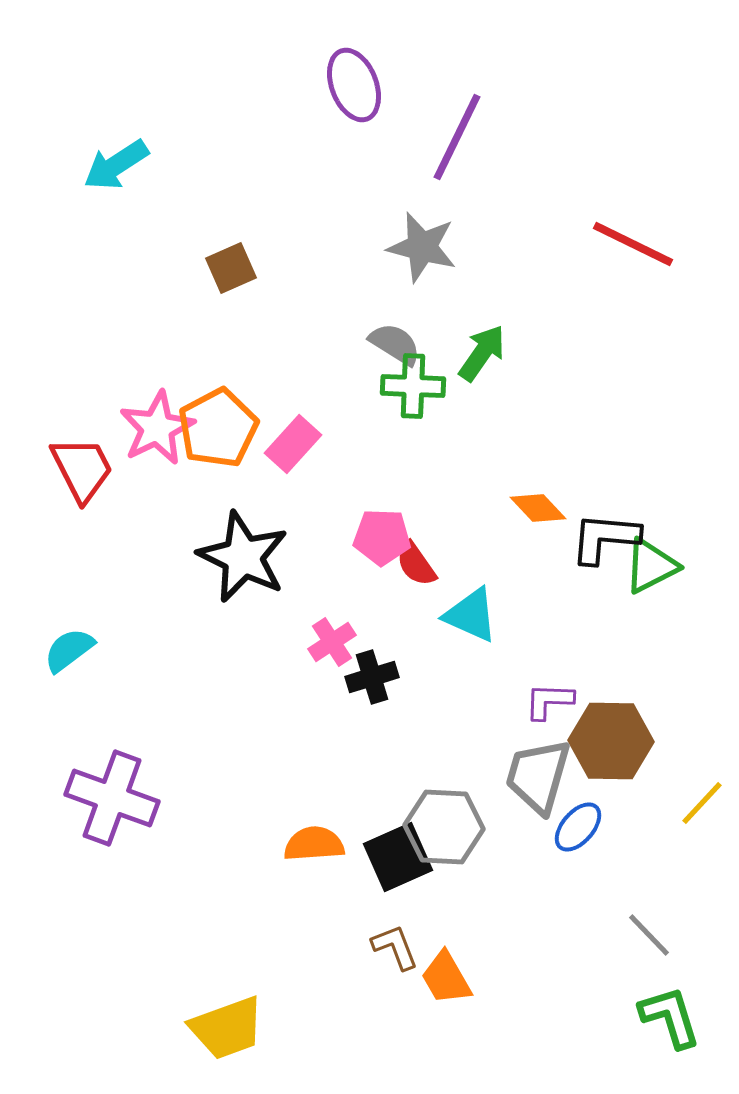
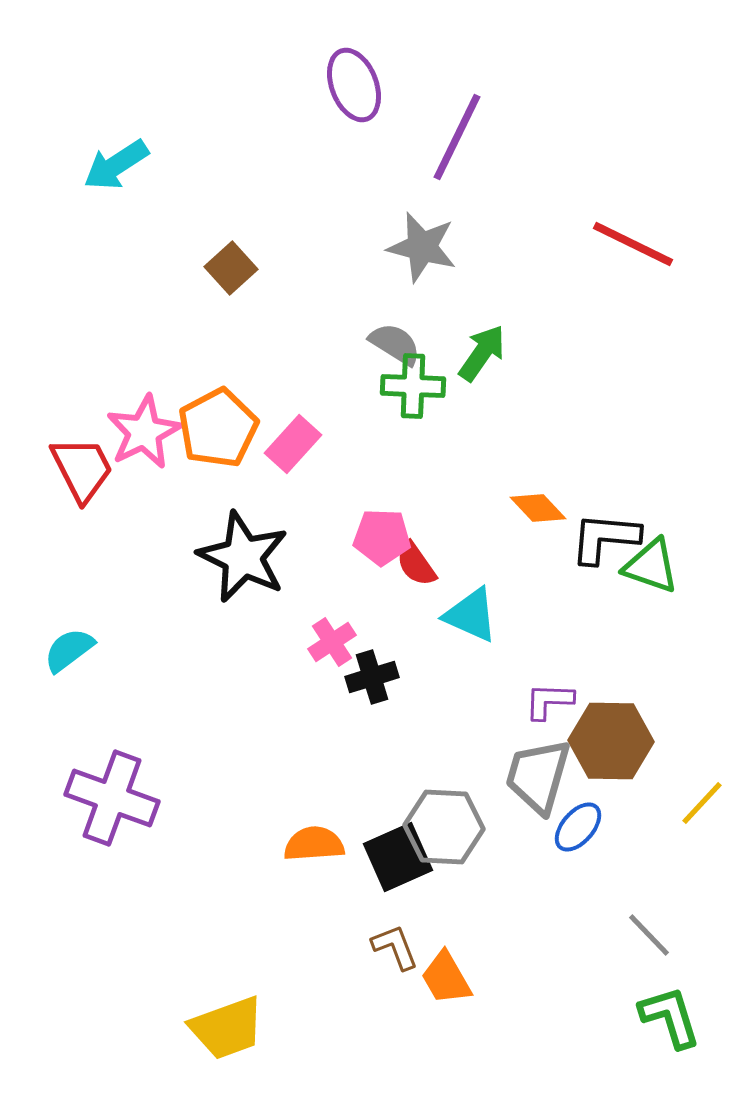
brown square: rotated 18 degrees counterclockwise
pink star: moved 13 px left, 4 px down
green triangle: rotated 46 degrees clockwise
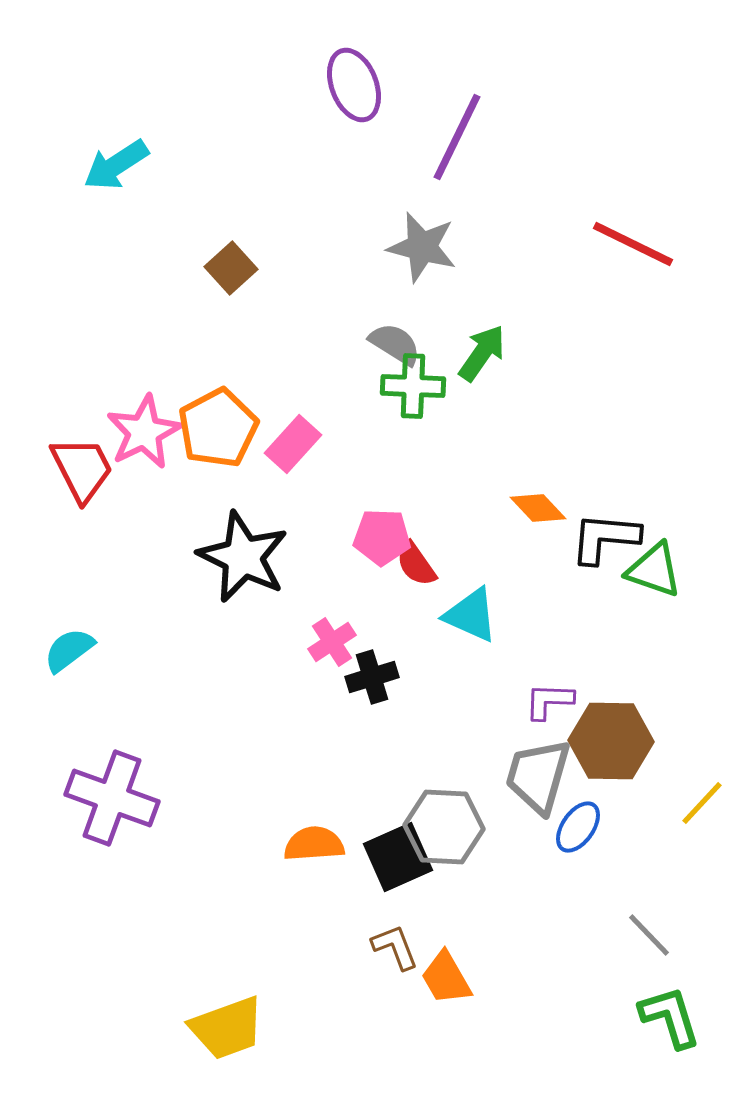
green triangle: moved 3 px right, 4 px down
blue ellipse: rotated 6 degrees counterclockwise
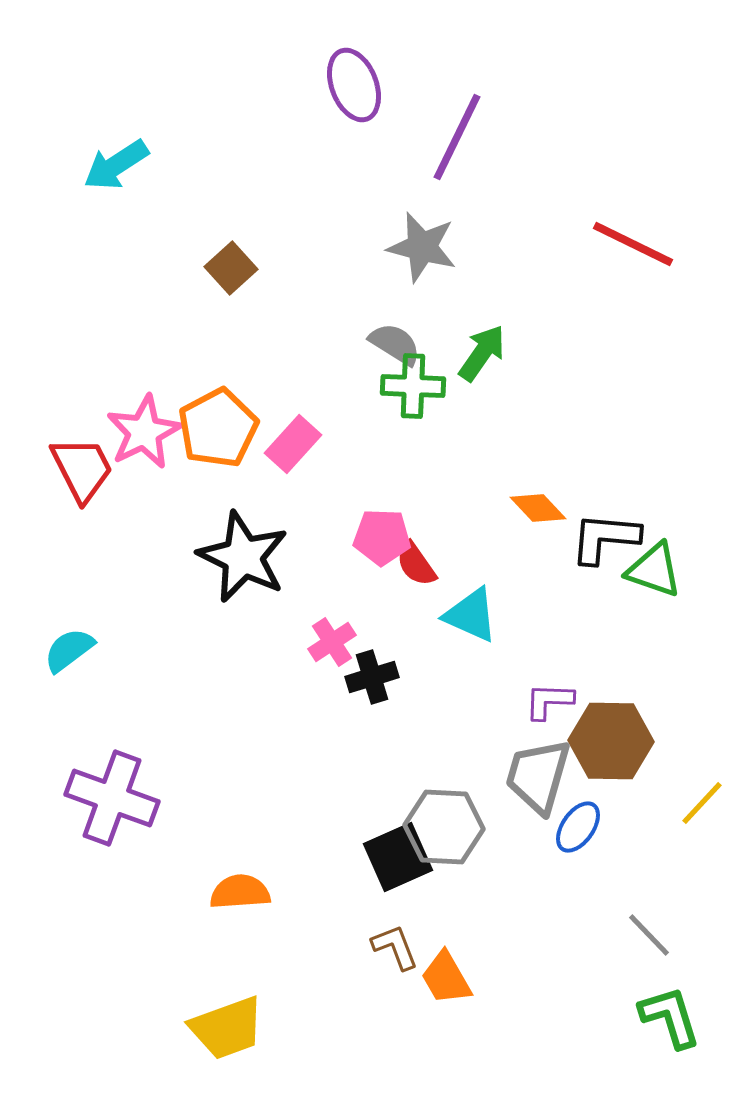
orange semicircle: moved 74 px left, 48 px down
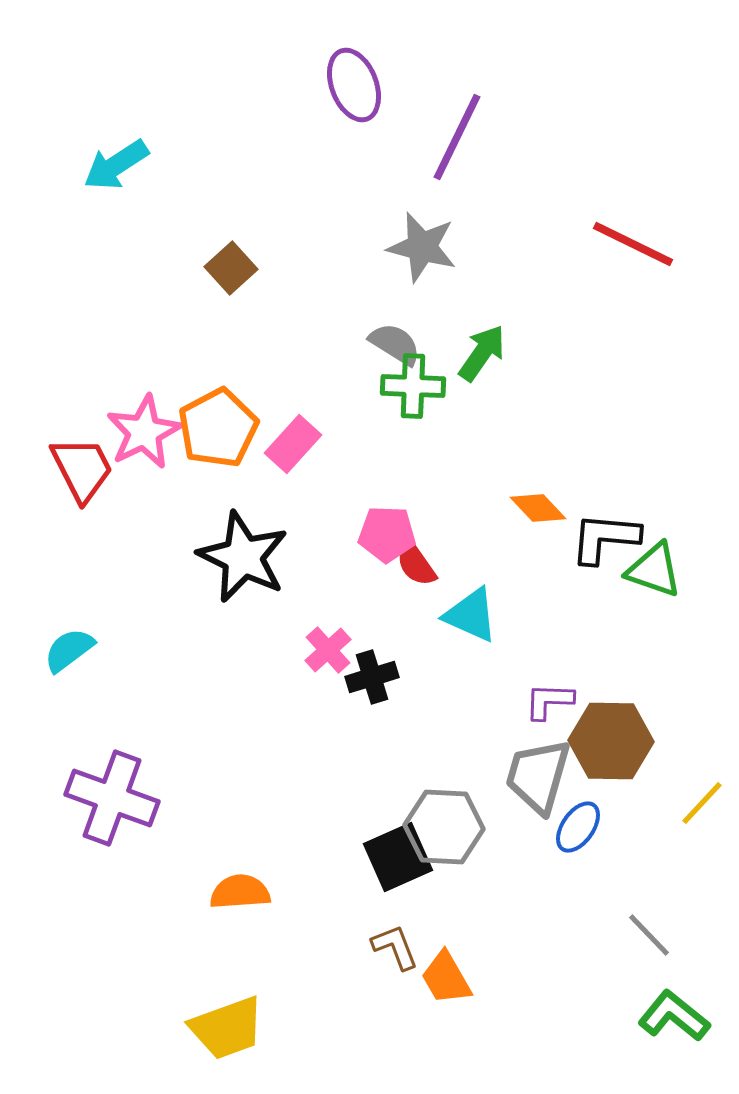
pink pentagon: moved 5 px right, 3 px up
pink cross: moved 4 px left, 8 px down; rotated 9 degrees counterclockwise
green L-shape: moved 4 px right, 1 px up; rotated 34 degrees counterclockwise
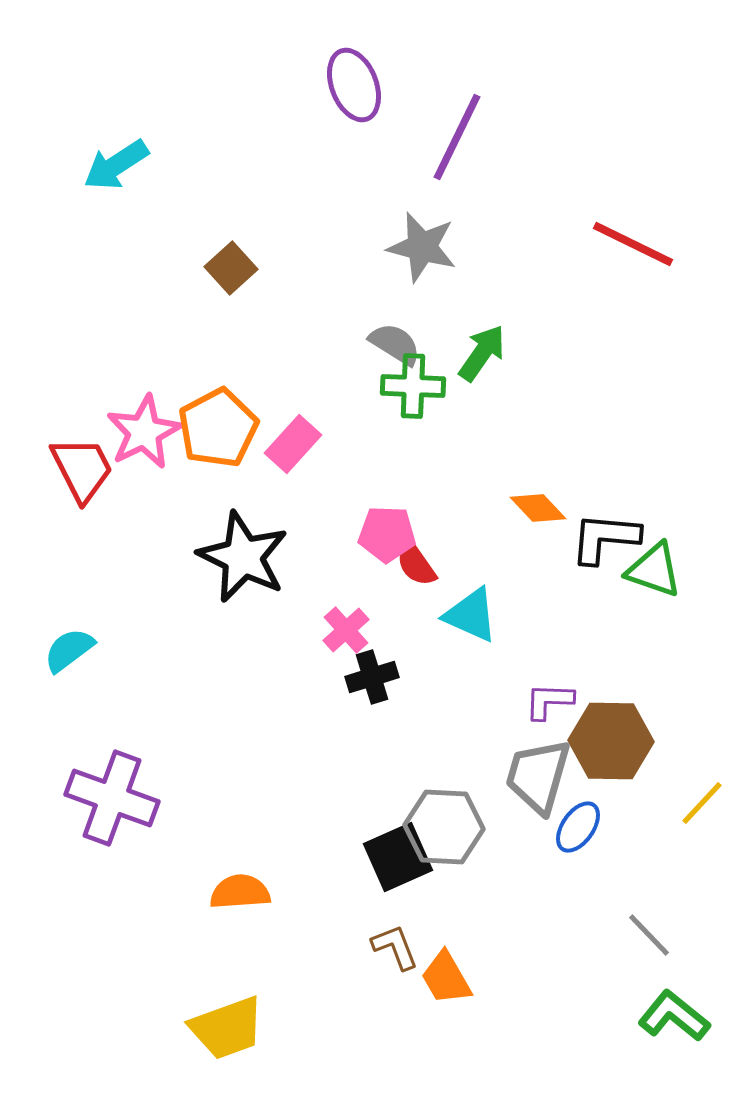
pink cross: moved 18 px right, 20 px up
